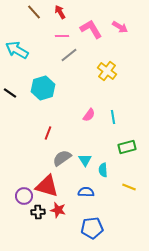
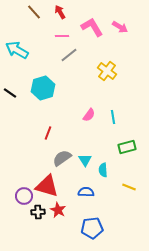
pink L-shape: moved 1 px right, 2 px up
red star: rotated 14 degrees clockwise
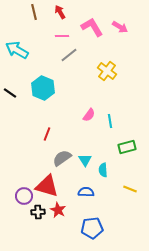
brown line: rotated 28 degrees clockwise
cyan hexagon: rotated 20 degrees counterclockwise
cyan line: moved 3 px left, 4 px down
red line: moved 1 px left, 1 px down
yellow line: moved 1 px right, 2 px down
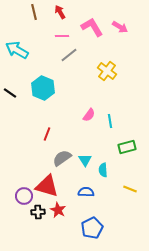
blue pentagon: rotated 20 degrees counterclockwise
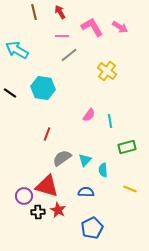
cyan hexagon: rotated 15 degrees counterclockwise
cyan triangle: rotated 16 degrees clockwise
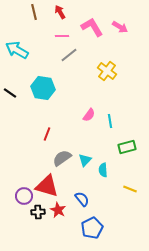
blue semicircle: moved 4 px left, 7 px down; rotated 49 degrees clockwise
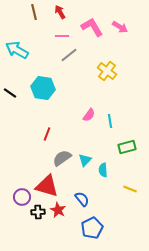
purple circle: moved 2 px left, 1 px down
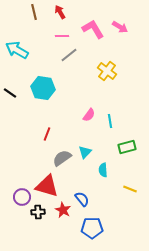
pink L-shape: moved 1 px right, 2 px down
cyan triangle: moved 8 px up
red star: moved 5 px right
blue pentagon: rotated 25 degrees clockwise
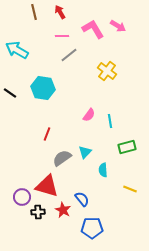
pink arrow: moved 2 px left, 1 px up
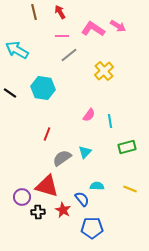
pink L-shape: rotated 25 degrees counterclockwise
yellow cross: moved 3 px left; rotated 12 degrees clockwise
cyan semicircle: moved 6 px left, 16 px down; rotated 96 degrees clockwise
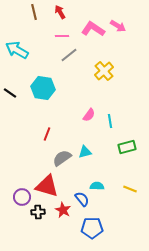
cyan triangle: rotated 32 degrees clockwise
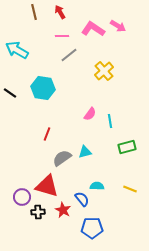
pink semicircle: moved 1 px right, 1 px up
